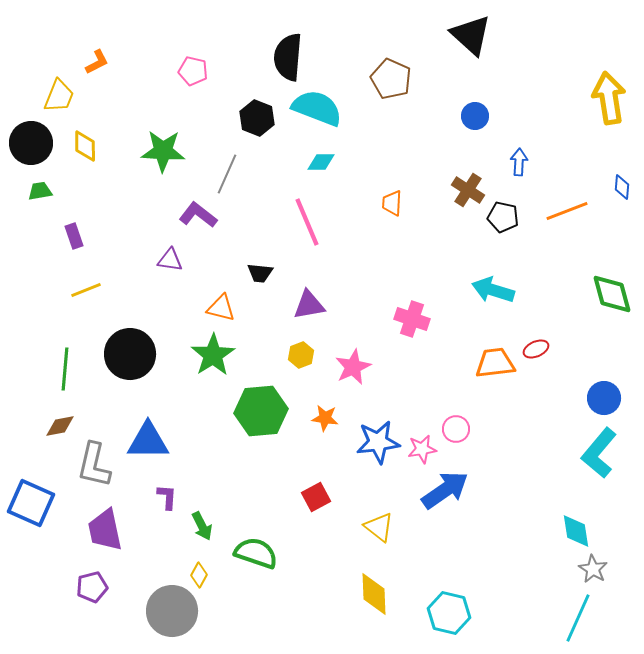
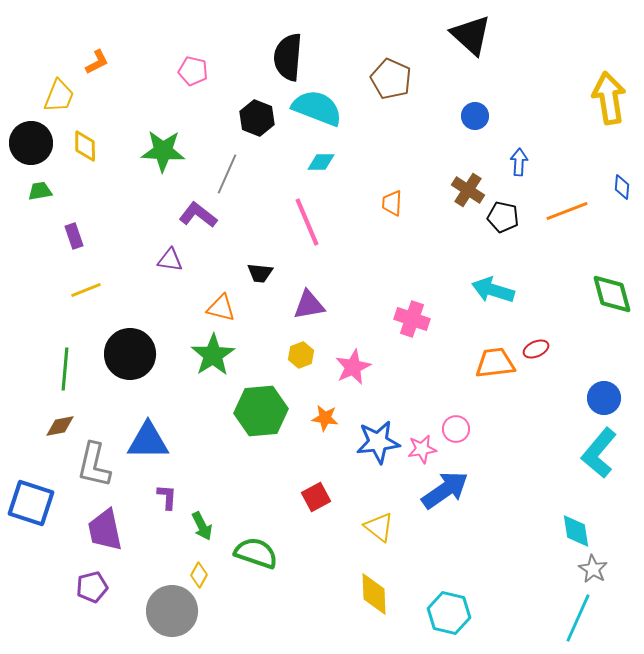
blue square at (31, 503): rotated 6 degrees counterclockwise
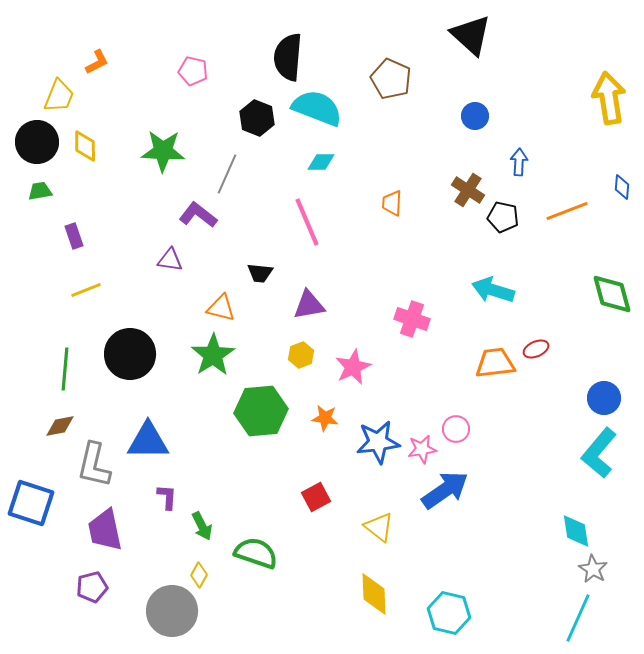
black circle at (31, 143): moved 6 px right, 1 px up
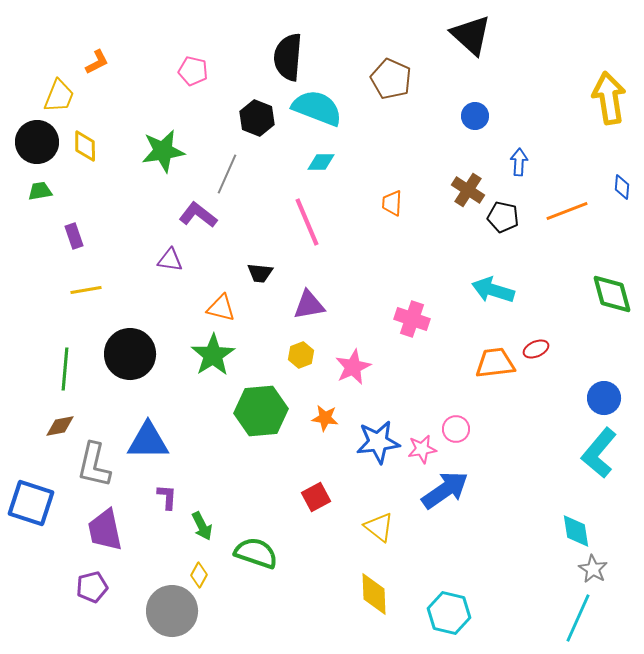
green star at (163, 151): rotated 12 degrees counterclockwise
yellow line at (86, 290): rotated 12 degrees clockwise
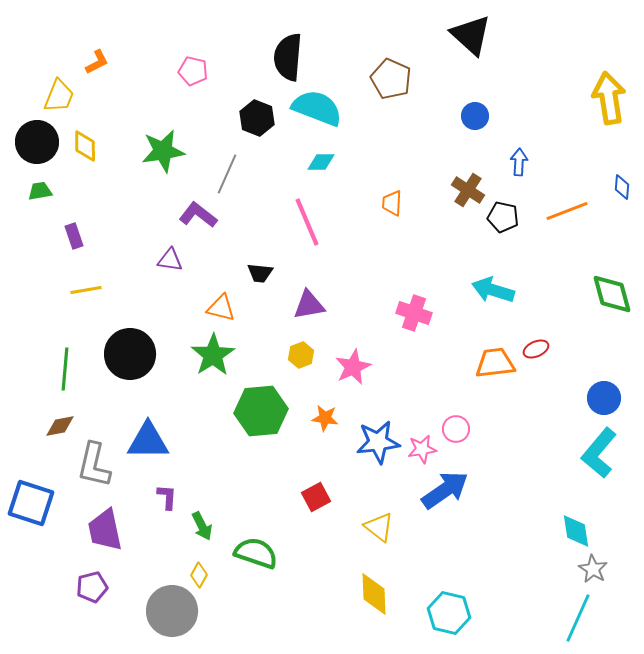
pink cross at (412, 319): moved 2 px right, 6 px up
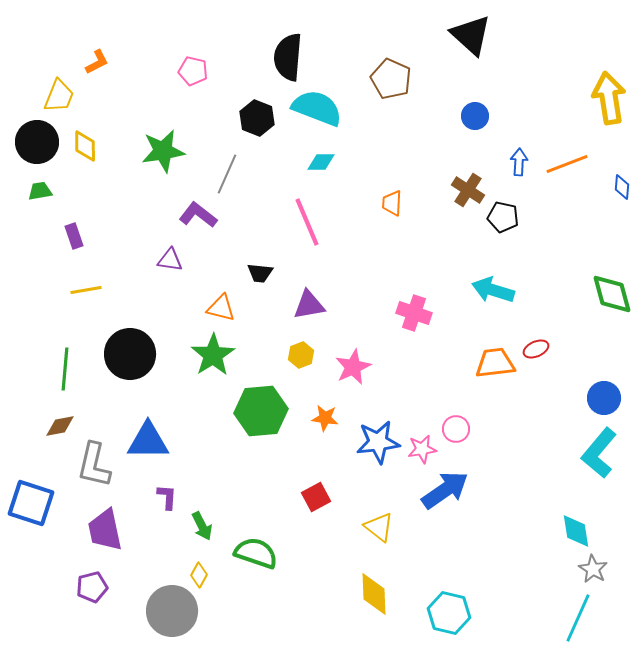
orange line at (567, 211): moved 47 px up
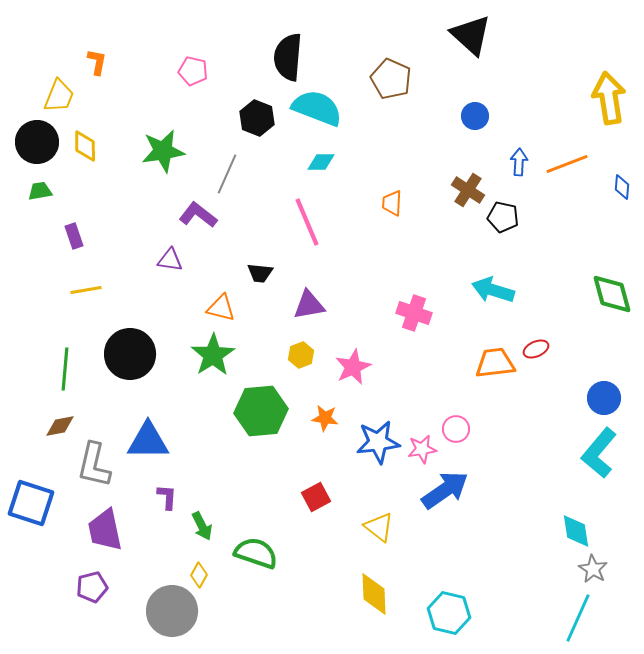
orange L-shape at (97, 62): rotated 52 degrees counterclockwise
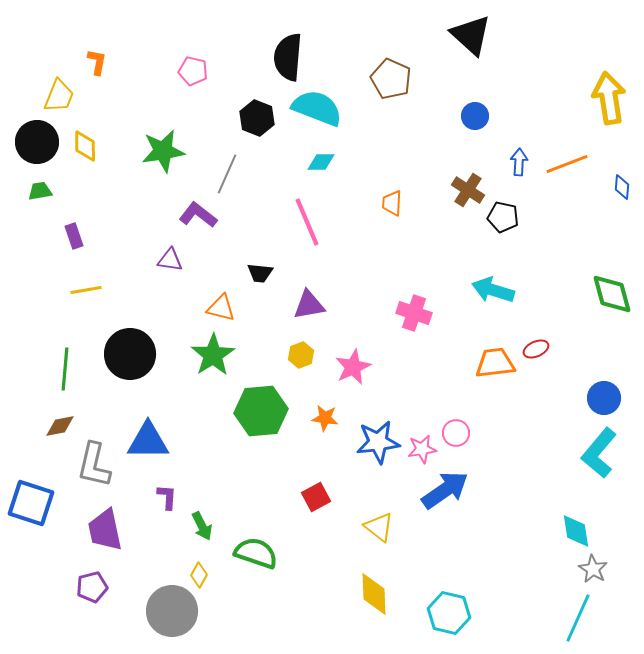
pink circle at (456, 429): moved 4 px down
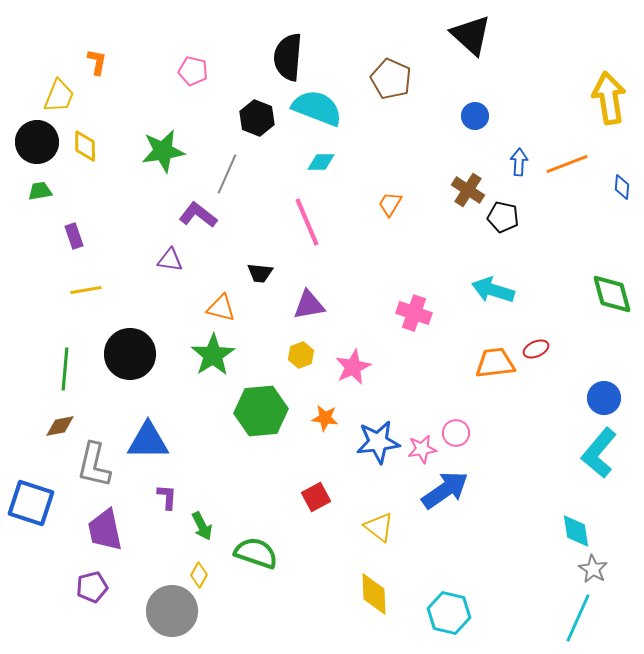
orange trapezoid at (392, 203): moved 2 px left, 1 px down; rotated 28 degrees clockwise
